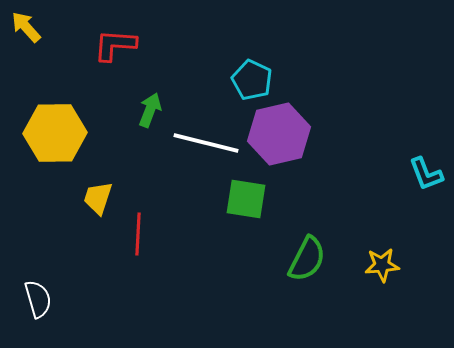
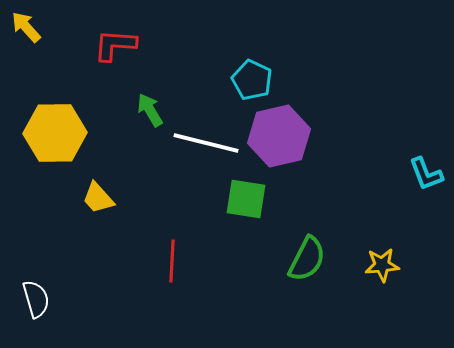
green arrow: rotated 52 degrees counterclockwise
purple hexagon: moved 2 px down
yellow trapezoid: rotated 60 degrees counterclockwise
red line: moved 34 px right, 27 px down
white semicircle: moved 2 px left
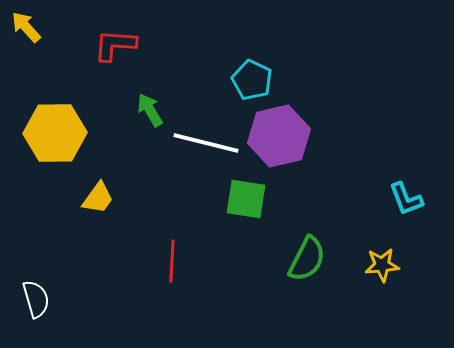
cyan L-shape: moved 20 px left, 25 px down
yellow trapezoid: rotated 102 degrees counterclockwise
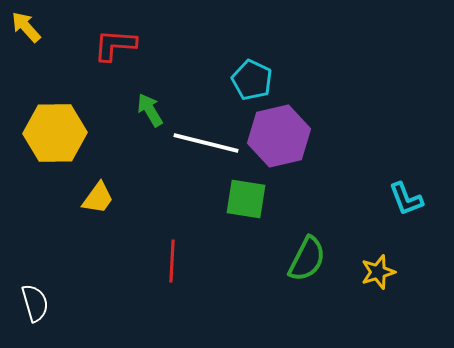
yellow star: moved 4 px left, 7 px down; rotated 12 degrees counterclockwise
white semicircle: moved 1 px left, 4 px down
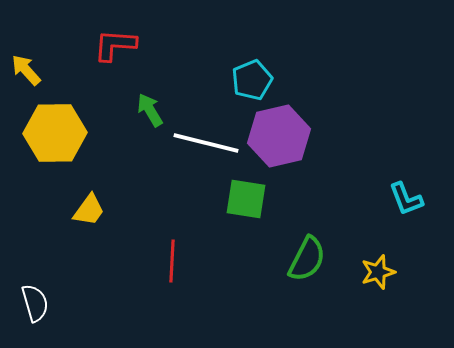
yellow arrow: moved 43 px down
cyan pentagon: rotated 24 degrees clockwise
yellow trapezoid: moved 9 px left, 12 px down
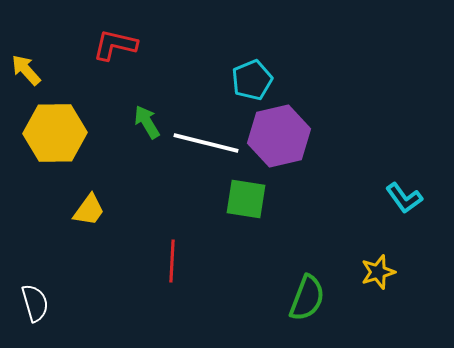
red L-shape: rotated 9 degrees clockwise
green arrow: moved 3 px left, 12 px down
cyan L-shape: moved 2 px left, 1 px up; rotated 15 degrees counterclockwise
green semicircle: moved 39 px down; rotated 6 degrees counterclockwise
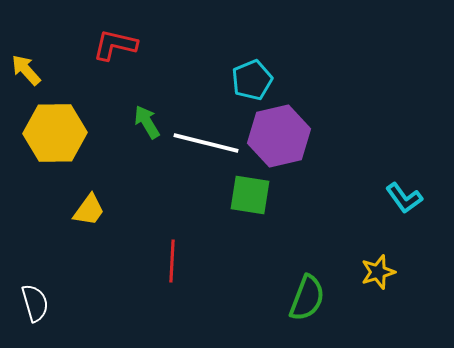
green square: moved 4 px right, 4 px up
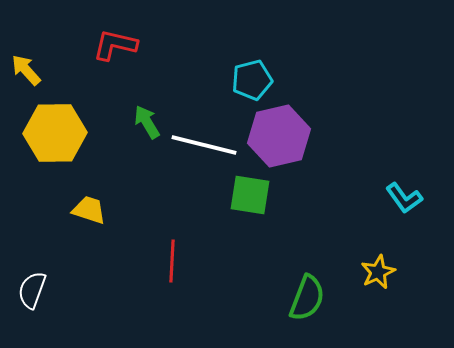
cyan pentagon: rotated 9 degrees clockwise
white line: moved 2 px left, 2 px down
yellow trapezoid: rotated 108 degrees counterclockwise
yellow star: rotated 8 degrees counterclockwise
white semicircle: moved 3 px left, 13 px up; rotated 144 degrees counterclockwise
